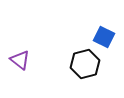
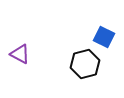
purple triangle: moved 6 px up; rotated 10 degrees counterclockwise
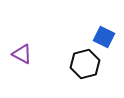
purple triangle: moved 2 px right
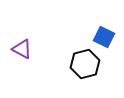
purple triangle: moved 5 px up
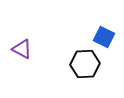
black hexagon: rotated 12 degrees clockwise
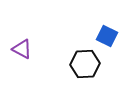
blue square: moved 3 px right, 1 px up
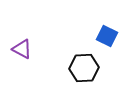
black hexagon: moved 1 px left, 4 px down
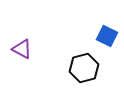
black hexagon: rotated 12 degrees counterclockwise
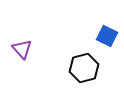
purple triangle: rotated 20 degrees clockwise
